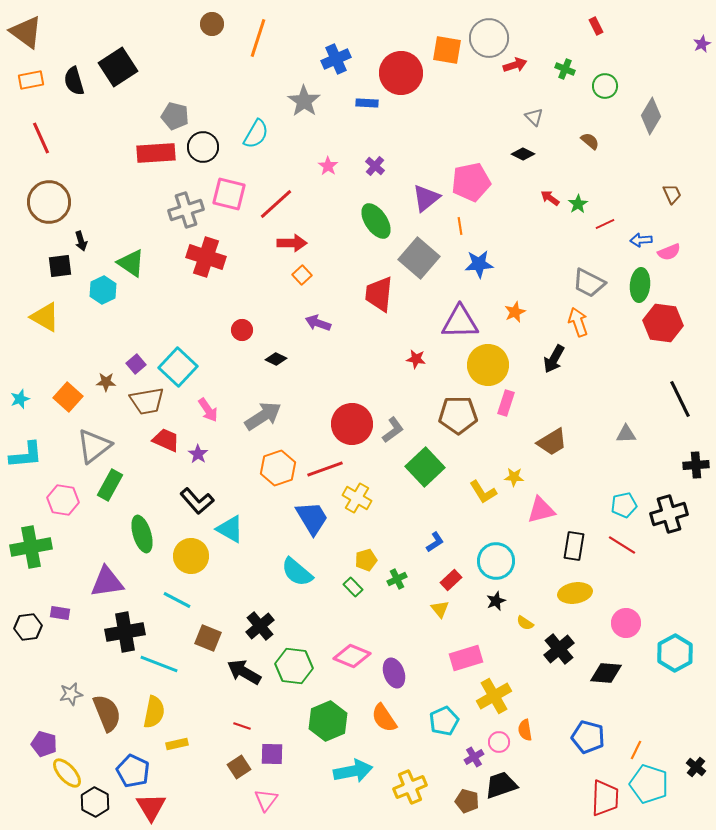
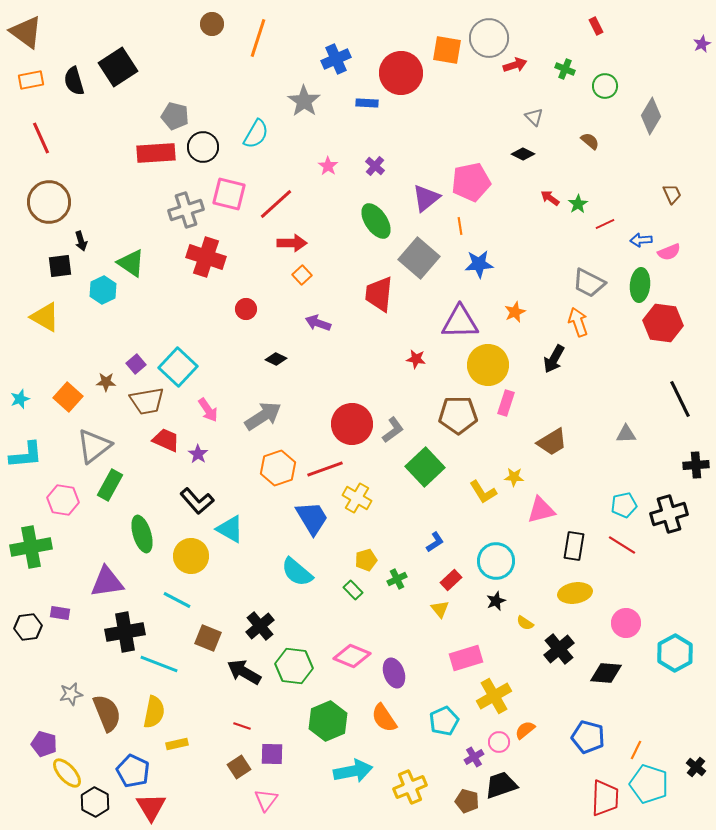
red circle at (242, 330): moved 4 px right, 21 px up
green rectangle at (353, 587): moved 3 px down
orange semicircle at (525, 730): rotated 60 degrees clockwise
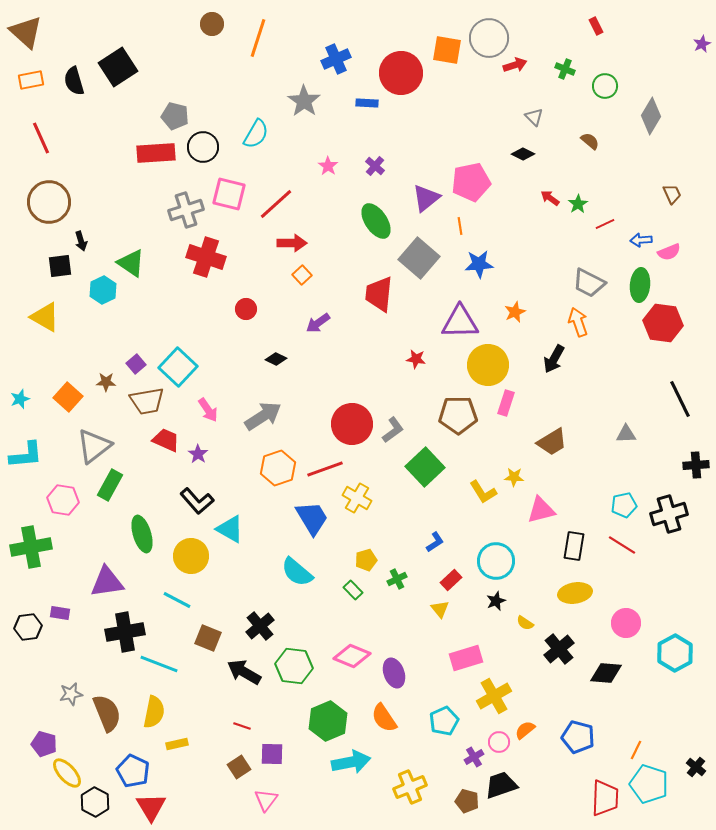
brown triangle at (26, 32): rotated 6 degrees clockwise
purple arrow at (318, 323): rotated 55 degrees counterclockwise
blue pentagon at (588, 737): moved 10 px left
cyan arrow at (353, 771): moved 2 px left, 9 px up
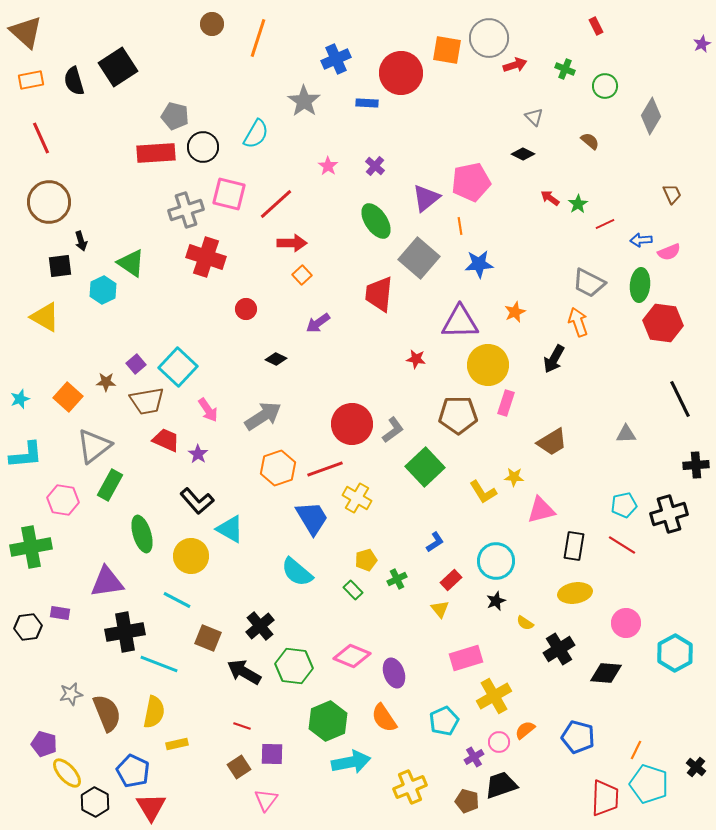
black cross at (559, 649): rotated 8 degrees clockwise
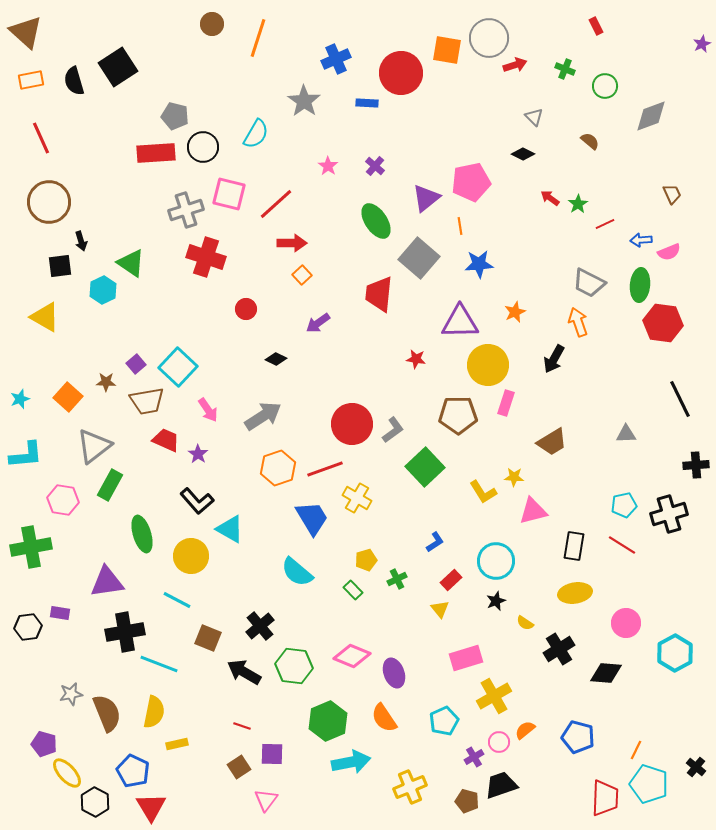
gray diamond at (651, 116): rotated 39 degrees clockwise
pink triangle at (541, 510): moved 8 px left, 1 px down
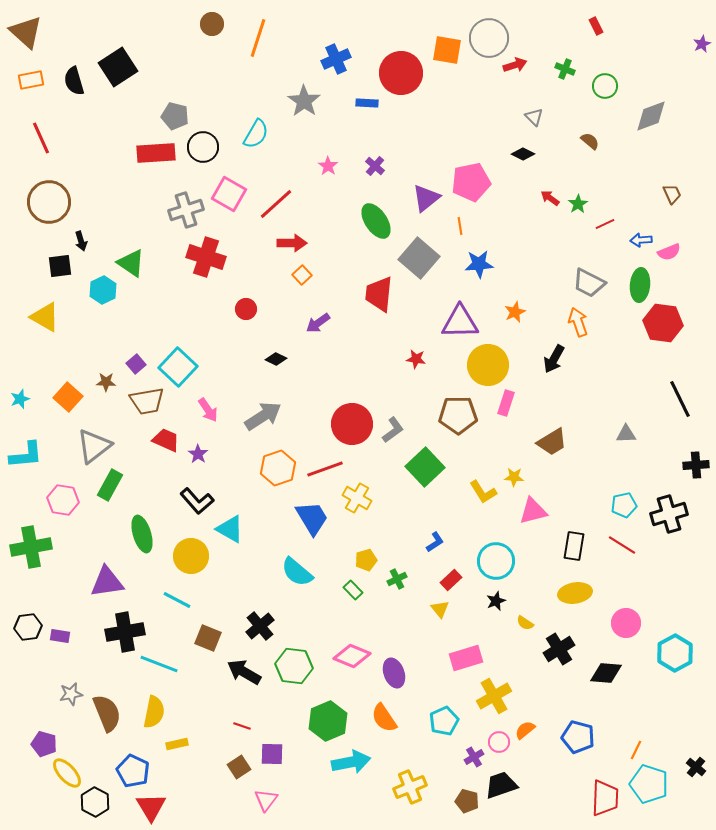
pink square at (229, 194): rotated 16 degrees clockwise
purple rectangle at (60, 613): moved 23 px down
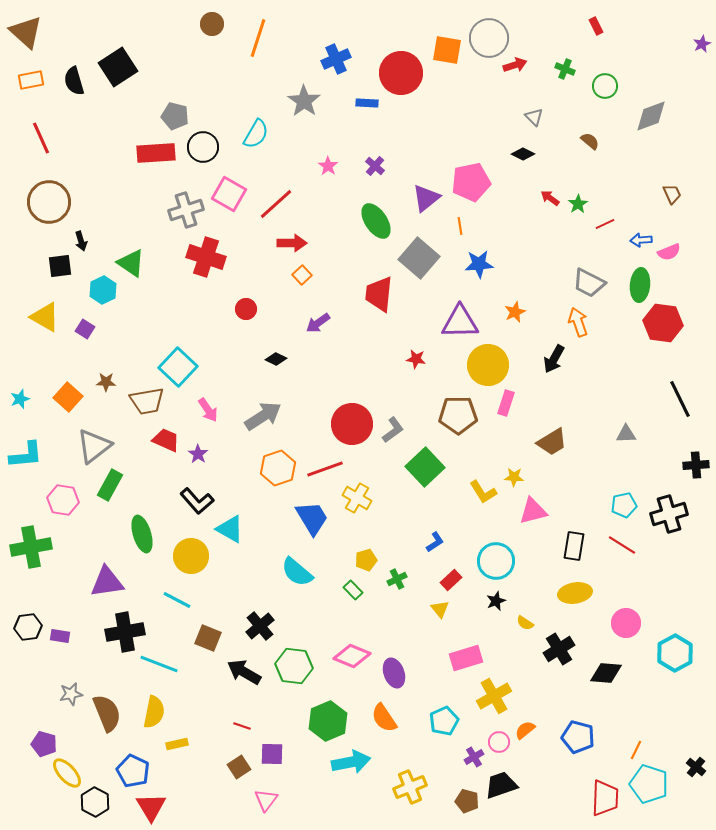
purple square at (136, 364): moved 51 px left, 35 px up; rotated 18 degrees counterclockwise
